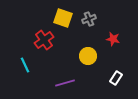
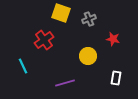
yellow square: moved 2 px left, 5 px up
cyan line: moved 2 px left, 1 px down
white rectangle: rotated 24 degrees counterclockwise
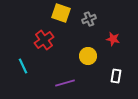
white rectangle: moved 2 px up
